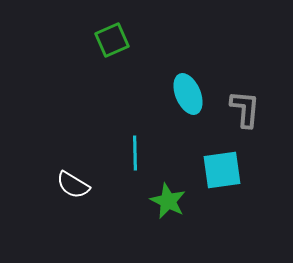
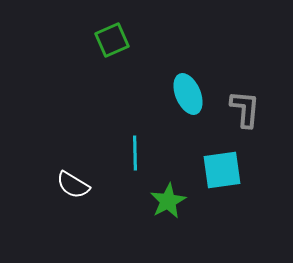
green star: rotated 18 degrees clockwise
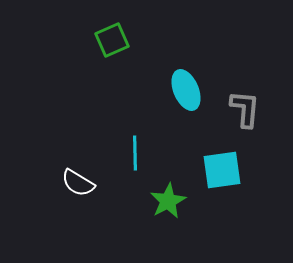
cyan ellipse: moved 2 px left, 4 px up
white semicircle: moved 5 px right, 2 px up
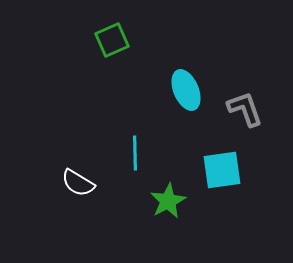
gray L-shape: rotated 24 degrees counterclockwise
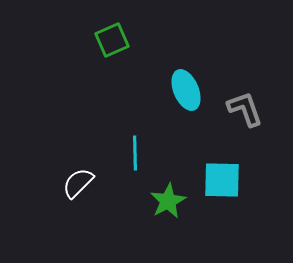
cyan square: moved 10 px down; rotated 9 degrees clockwise
white semicircle: rotated 104 degrees clockwise
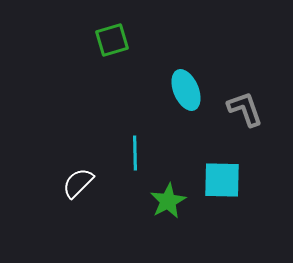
green square: rotated 8 degrees clockwise
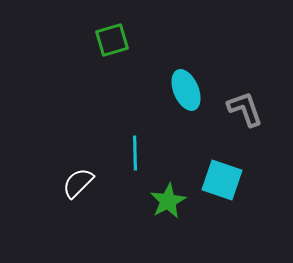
cyan square: rotated 18 degrees clockwise
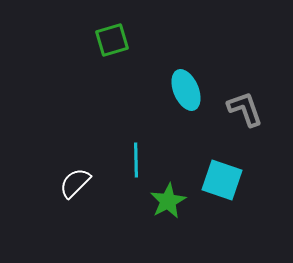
cyan line: moved 1 px right, 7 px down
white semicircle: moved 3 px left
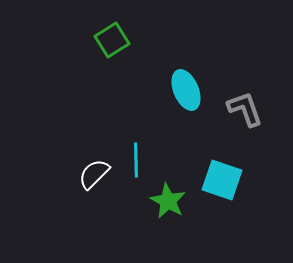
green square: rotated 16 degrees counterclockwise
white semicircle: moved 19 px right, 9 px up
green star: rotated 15 degrees counterclockwise
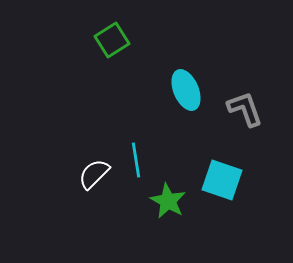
cyan line: rotated 8 degrees counterclockwise
